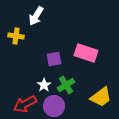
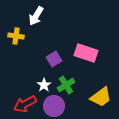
purple square: rotated 21 degrees counterclockwise
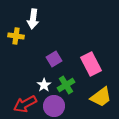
white arrow: moved 3 px left, 3 px down; rotated 24 degrees counterclockwise
pink rectangle: moved 5 px right, 11 px down; rotated 45 degrees clockwise
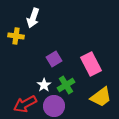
white arrow: moved 1 px up; rotated 12 degrees clockwise
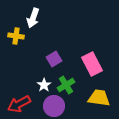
pink rectangle: moved 1 px right
yellow trapezoid: moved 2 px left, 1 px down; rotated 135 degrees counterclockwise
red arrow: moved 6 px left
